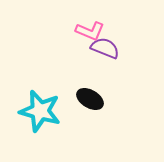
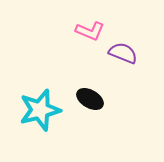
purple semicircle: moved 18 px right, 5 px down
cyan star: moved 1 px up; rotated 30 degrees counterclockwise
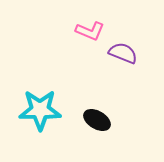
black ellipse: moved 7 px right, 21 px down
cyan star: rotated 15 degrees clockwise
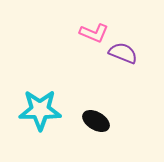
pink L-shape: moved 4 px right, 2 px down
black ellipse: moved 1 px left, 1 px down
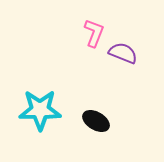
pink L-shape: rotated 92 degrees counterclockwise
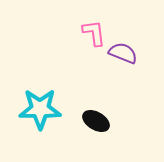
pink L-shape: rotated 28 degrees counterclockwise
cyan star: moved 1 px up
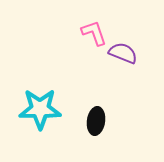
pink L-shape: rotated 12 degrees counterclockwise
black ellipse: rotated 68 degrees clockwise
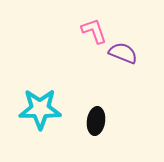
pink L-shape: moved 2 px up
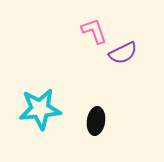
purple semicircle: rotated 132 degrees clockwise
cyan star: rotated 6 degrees counterclockwise
